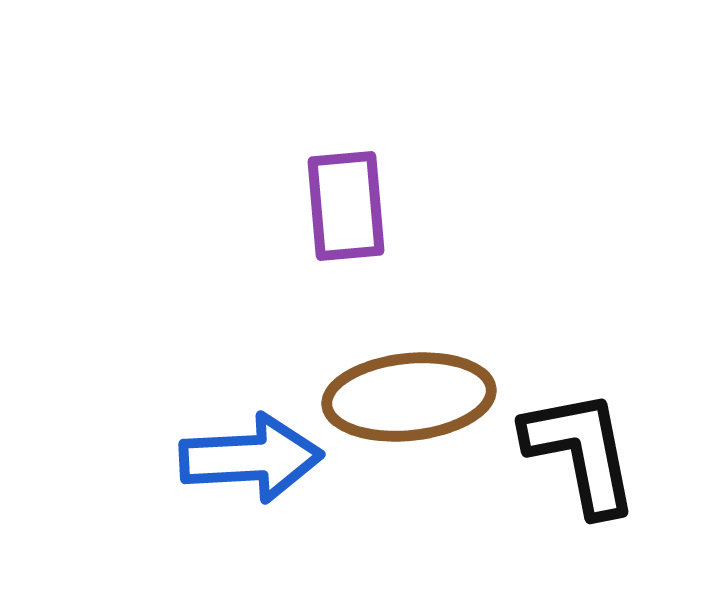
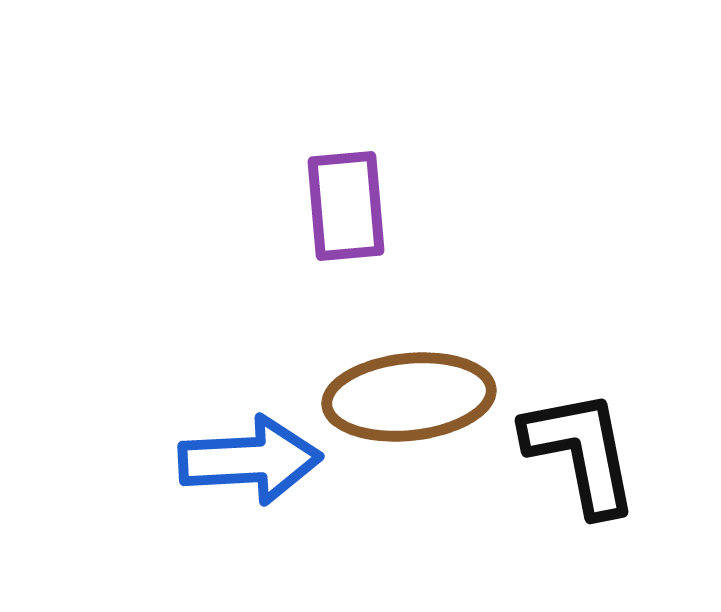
blue arrow: moved 1 px left, 2 px down
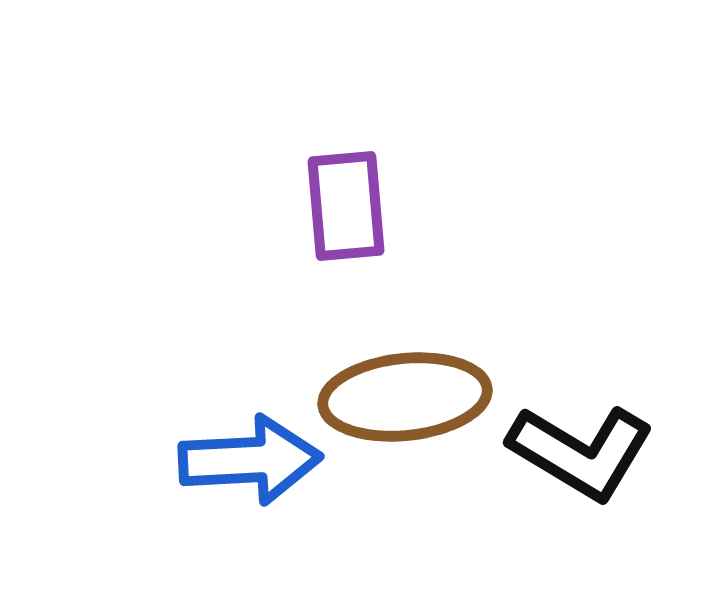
brown ellipse: moved 4 px left
black L-shape: rotated 132 degrees clockwise
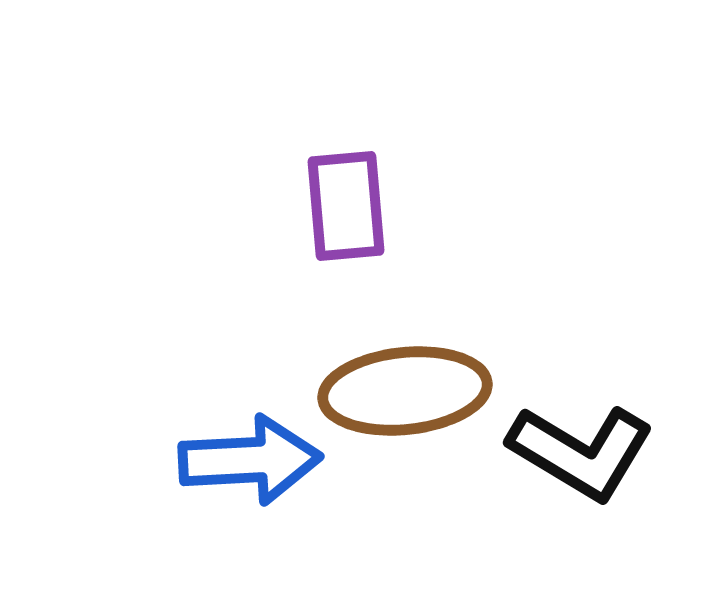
brown ellipse: moved 6 px up
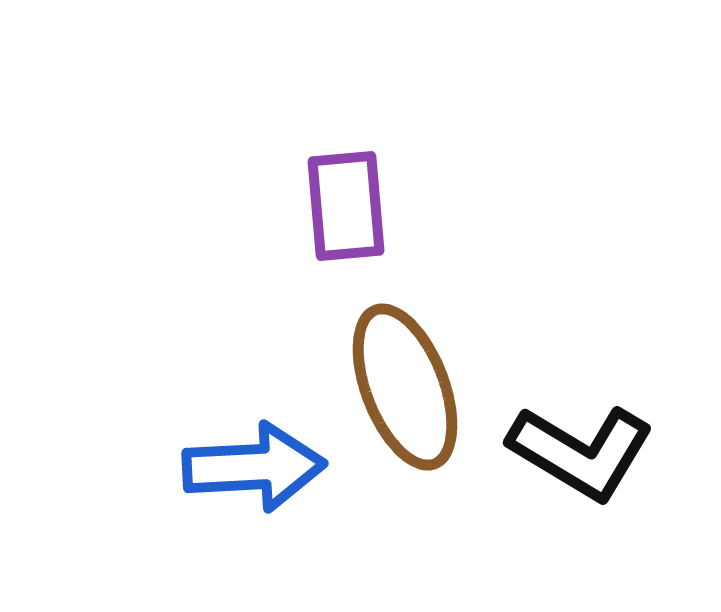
brown ellipse: moved 4 px up; rotated 75 degrees clockwise
blue arrow: moved 4 px right, 7 px down
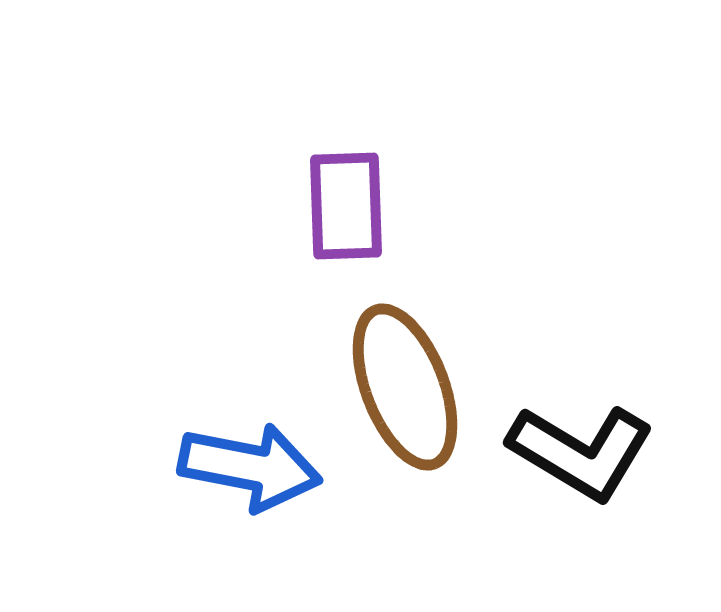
purple rectangle: rotated 3 degrees clockwise
blue arrow: moved 4 px left; rotated 14 degrees clockwise
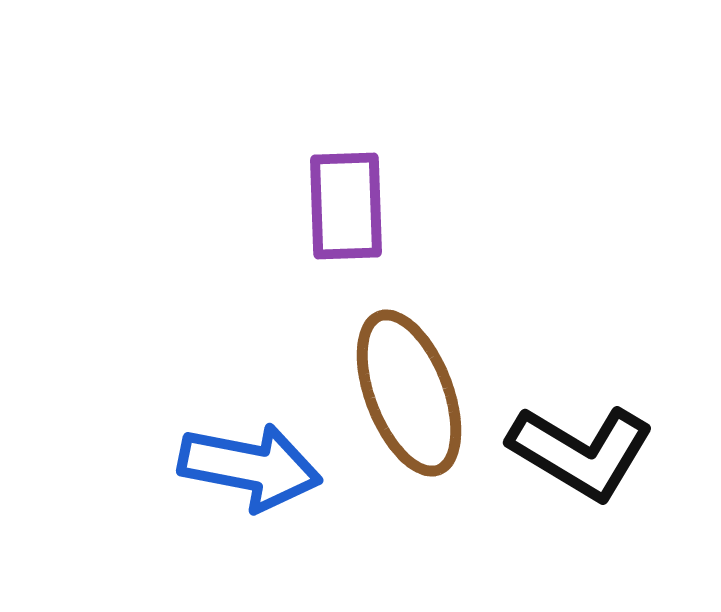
brown ellipse: moved 4 px right, 6 px down
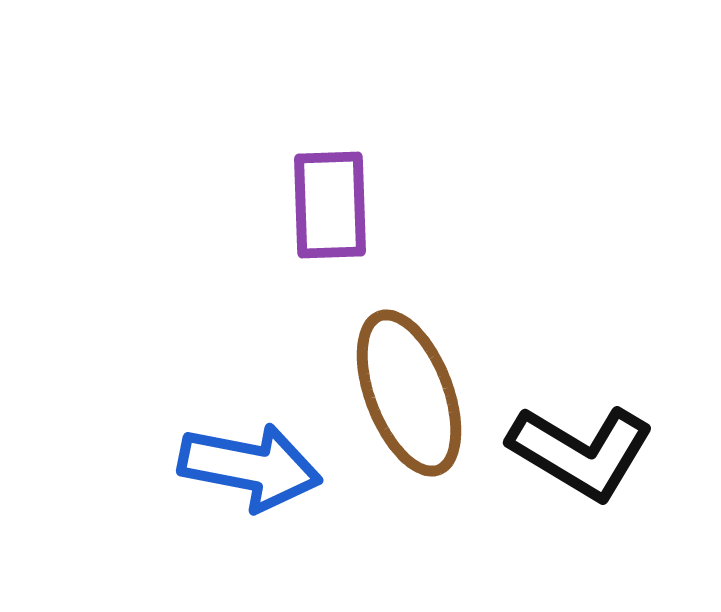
purple rectangle: moved 16 px left, 1 px up
